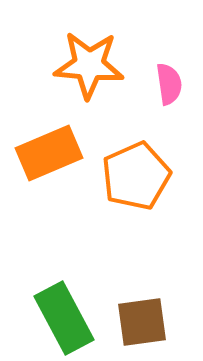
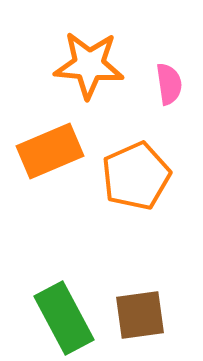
orange rectangle: moved 1 px right, 2 px up
brown square: moved 2 px left, 7 px up
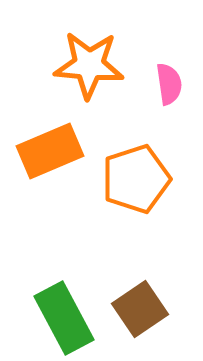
orange pentagon: moved 3 px down; rotated 6 degrees clockwise
brown square: moved 6 px up; rotated 26 degrees counterclockwise
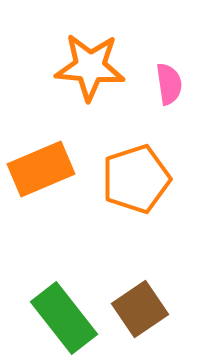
orange star: moved 1 px right, 2 px down
orange rectangle: moved 9 px left, 18 px down
green rectangle: rotated 10 degrees counterclockwise
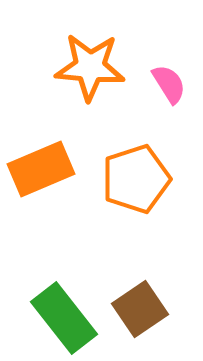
pink semicircle: rotated 24 degrees counterclockwise
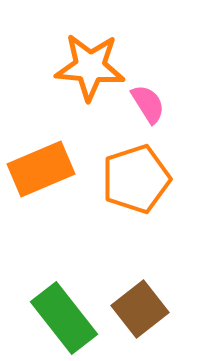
pink semicircle: moved 21 px left, 20 px down
brown square: rotated 4 degrees counterclockwise
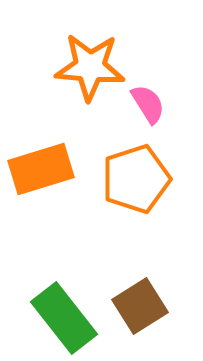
orange rectangle: rotated 6 degrees clockwise
brown square: moved 3 px up; rotated 6 degrees clockwise
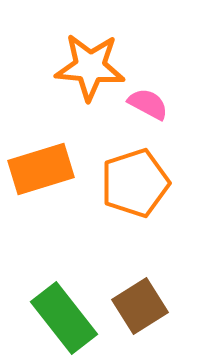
pink semicircle: rotated 30 degrees counterclockwise
orange pentagon: moved 1 px left, 4 px down
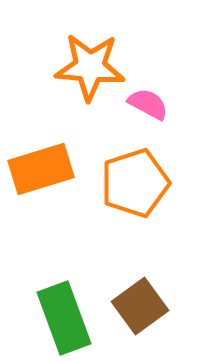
brown square: rotated 4 degrees counterclockwise
green rectangle: rotated 18 degrees clockwise
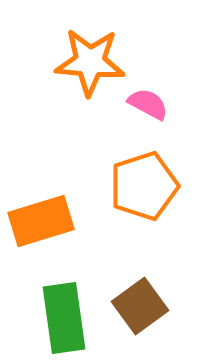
orange star: moved 5 px up
orange rectangle: moved 52 px down
orange pentagon: moved 9 px right, 3 px down
green rectangle: rotated 12 degrees clockwise
